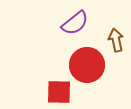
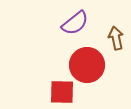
brown arrow: moved 2 px up
red square: moved 3 px right
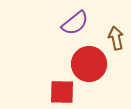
red circle: moved 2 px right, 1 px up
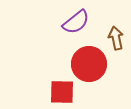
purple semicircle: moved 1 px right, 1 px up
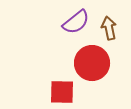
brown arrow: moved 7 px left, 10 px up
red circle: moved 3 px right, 1 px up
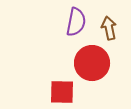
purple semicircle: rotated 40 degrees counterclockwise
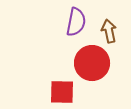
brown arrow: moved 3 px down
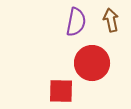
brown arrow: moved 2 px right, 11 px up
red square: moved 1 px left, 1 px up
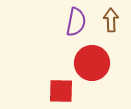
brown arrow: rotated 10 degrees clockwise
